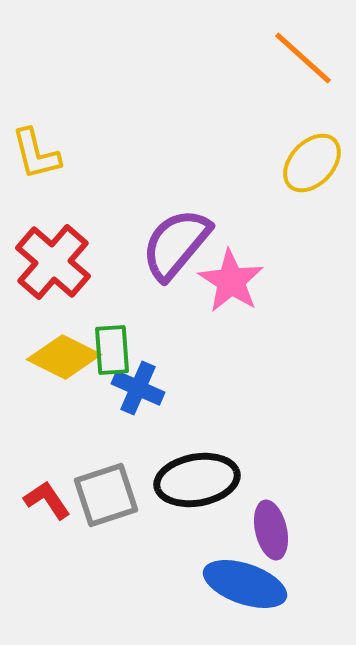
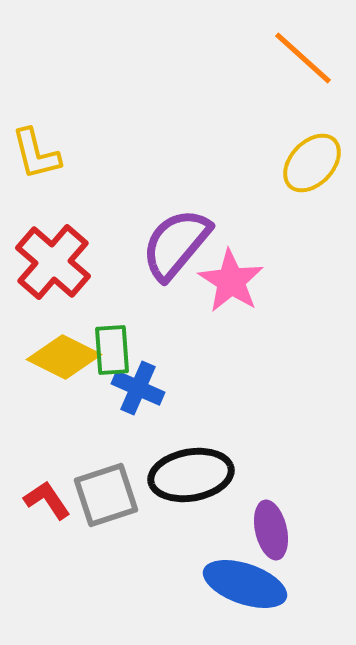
black ellipse: moved 6 px left, 5 px up
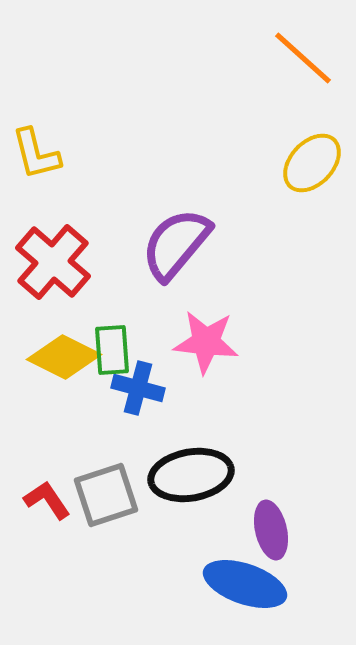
pink star: moved 25 px left, 61 px down; rotated 26 degrees counterclockwise
blue cross: rotated 9 degrees counterclockwise
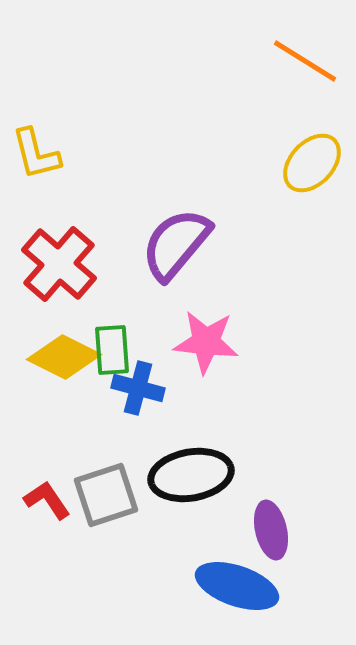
orange line: moved 2 px right, 3 px down; rotated 10 degrees counterclockwise
red cross: moved 6 px right, 2 px down
blue ellipse: moved 8 px left, 2 px down
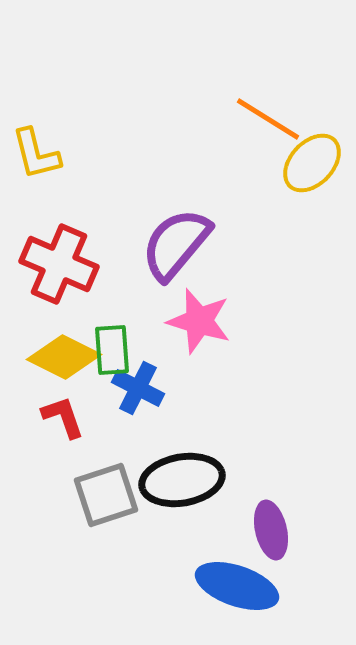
orange line: moved 37 px left, 58 px down
red cross: rotated 18 degrees counterclockwise
pink star: moved 7 px left, 21 px up; rotated 10 degrees clockwise
blue cross: rotated 12 degrees clockwise
black ellipse: moved 9 px left, 5 px down
red L-shape: moved 16 px right, 83 px up; rotated 15 degrees clockwise
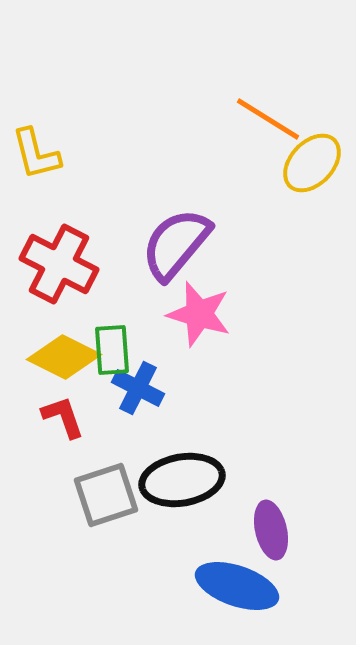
red cross: rotated 4 degrees clockwise
pink star: moved 7 px up
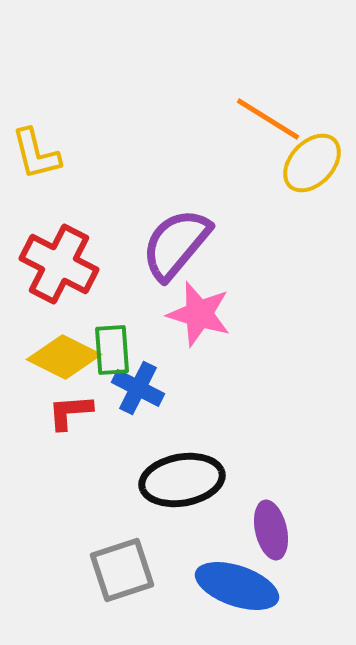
red L-shape: moved 7 px right, 5 px up; rotated 75 degrees counterclockwise
gray square: moved 16 px right, 75 px down
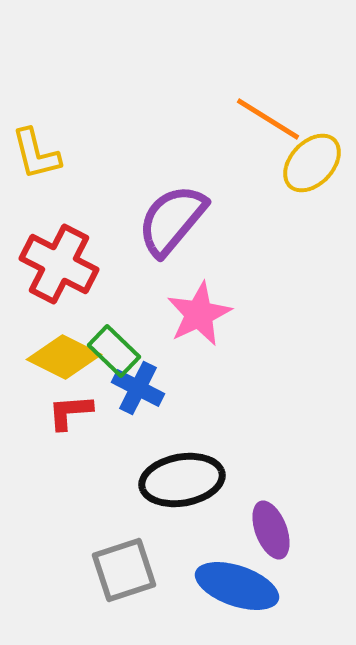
purple semicircle: moved 4 px left, 24 px up
pink star: rotated 30 degrees clockwise
green rectangle: moved 2 px right, 1 px down; rotated 42 degrees counterclockwise
purple ellipse: rotated 8 degrees counterclockwise
gray square: moved 2 px right
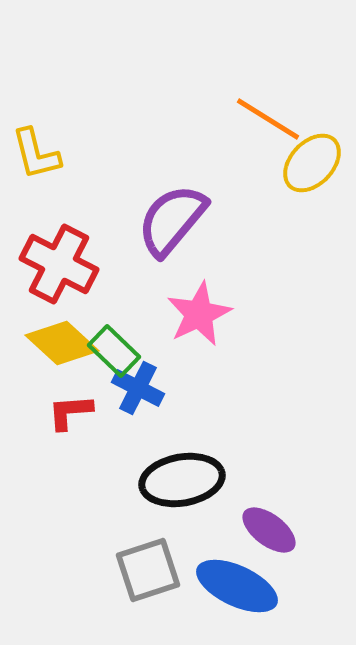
yellow diamond: moved 2 px left, 14 px up; rotated 16 degrees clockwise
purple ellipse: moved 2 px left; rotated 32 degrees counterclockwise
gray square: moved 24 px right
blue ellipse: rotated 6 degrees clockwise
